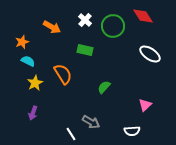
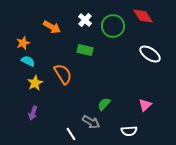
orange star: moved 1 px right, 1 px down
green semicircle: moved 17 px down
white semicircle: moved 3 px left
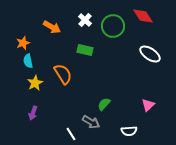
cyan semicircle: rotated 128 degrees counterclockwise
pink triangle: moved 3 px right
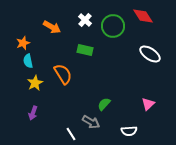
pink triangle: moved 1 px up
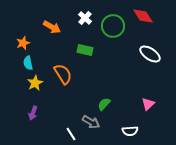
white cross: moved 2 px up
cyan semicircle: moved 2 px down
white semicircle: moved 1 px right
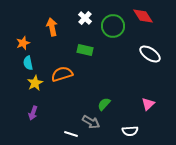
orange arrow: rotated 132 degrees counterclockwise
orange semicircle: moved 1 px left; rotated 75 degrees counterclockwise
white line: rotated 40 degrees counterclockwise
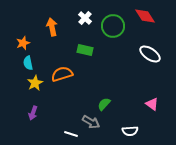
red diamond: moved 2 px right
pink triangle: moved 4 px right; rotated 40 degrees counterclockwise
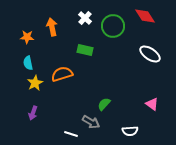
orange star: moved 4 px right, 6 px up; rotated 24 degrees clockwise
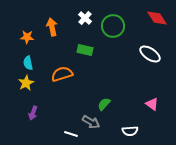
red diamond: moved 12 px right, 2 px down
yellow star: moved 9 px left
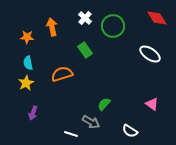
green rectangle: rotated 42 degrees clockwise
white semicircle: rotated 35 degrees clockwise
